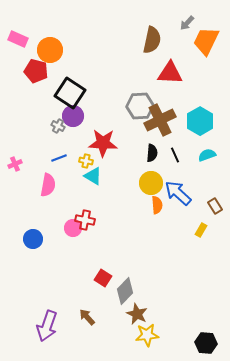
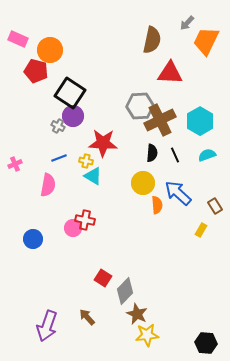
yellow circle: moved 8 px left
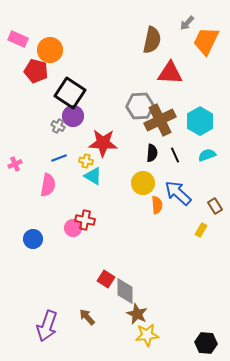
red square: moved 3 px right, 1 px down
gray diamond: rotated 44 degrees counterclockwise
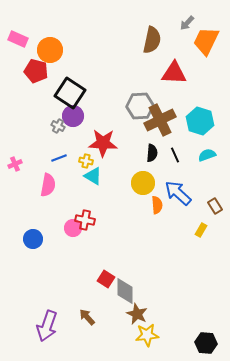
red triangle: moved 4 px right
cyan hexagon: rotated 12 degrees counterclockwise
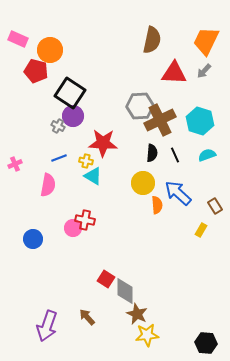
gray arrow: moved 17 px right, 48 px down
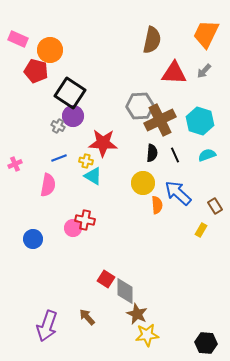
orange trapezoid: moved 7 px up
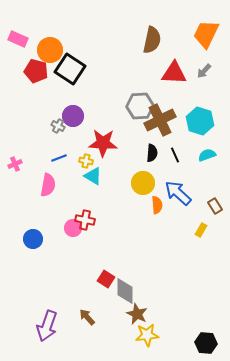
black square: moved 24 px up
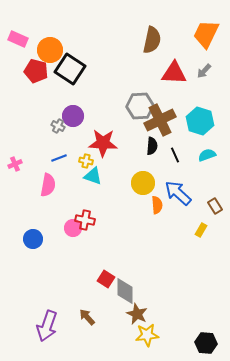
black semicircle: moved 7 px up
cyan triangle: rotated 12 degrees counterclockwise
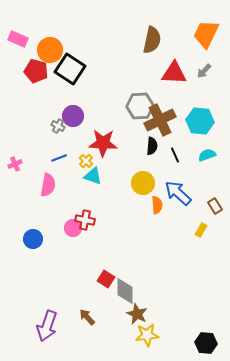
cyan hexagon: rotated 12 degrees counterclockwise
yellow cross: rotated 32 degrees clockwise
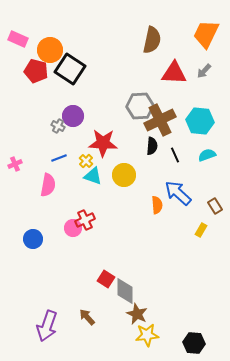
yellow circle: moved 19 px left, 8 px up
red cross: rotated 36 degrees counterclockwise
black hexagon: moved 12 px left
